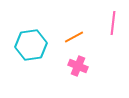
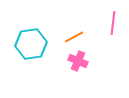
cyan hexagon: moved 1 px up
pink cross: moved 5 px up
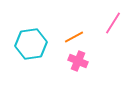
pink line: rotated 25 degrees clockwise
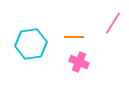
orange line: rotated 30 degrees clockwise
pink cross: moved 1 px right, 1 px down
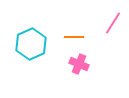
cyan hexagon: rotated 16 degrees counterclockwise
pink cross: moved 2 px down
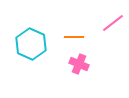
pink line: rotated 20 degrees clockwise
cyan hexagon: rotated 12 degrees counterclockwise
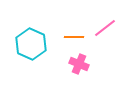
pink line: moved 8 px left, 5 px down
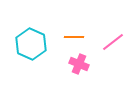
pink line: moved 8 px right, 14 px down
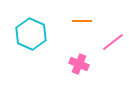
orange line: moved 8 px right, 16 px up
cyan hexagon: moved 10 px up
